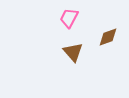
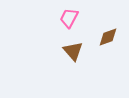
brown triangle: moved 1 px up
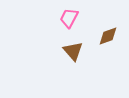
brown diamond: moved 1 px up
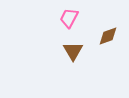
brown triangle: rotated 10 degrees clockwise
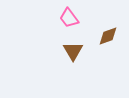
pink trapezoid: rotated 65 degrees counterclockwise
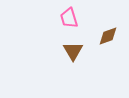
pink trapezoid: rotated 20 degrees clockwise
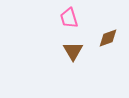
brown diamond: moved 2 px down
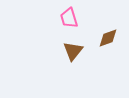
brown triangle: rotated 10 degrees clockwise
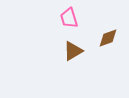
brown triangle: rotated 20 degrees clockwise
